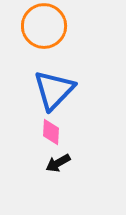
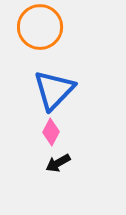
orange circle: moved 4 px left, 1 px down
pink diamond: rotated 24 degrees clockwise
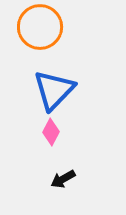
black arrow: moved 5 px right, 16 px down
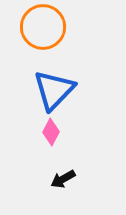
orange circle: moved 3 px right
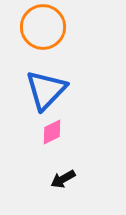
blue triangle: moved 8 px left
pink diamond: moved 1 px right; rotated 36 degrees clockwise
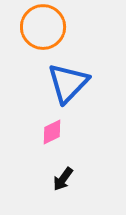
blue triangle: moved 22 px right, 7 px up
black arrow: rotated 25 degrees counterclockwise
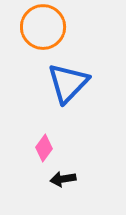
pink diamond: moved 8 px left, 16 px down; rotated 28 degrees counterclockwise
black arrow: rotated 45 degrees clockwise
